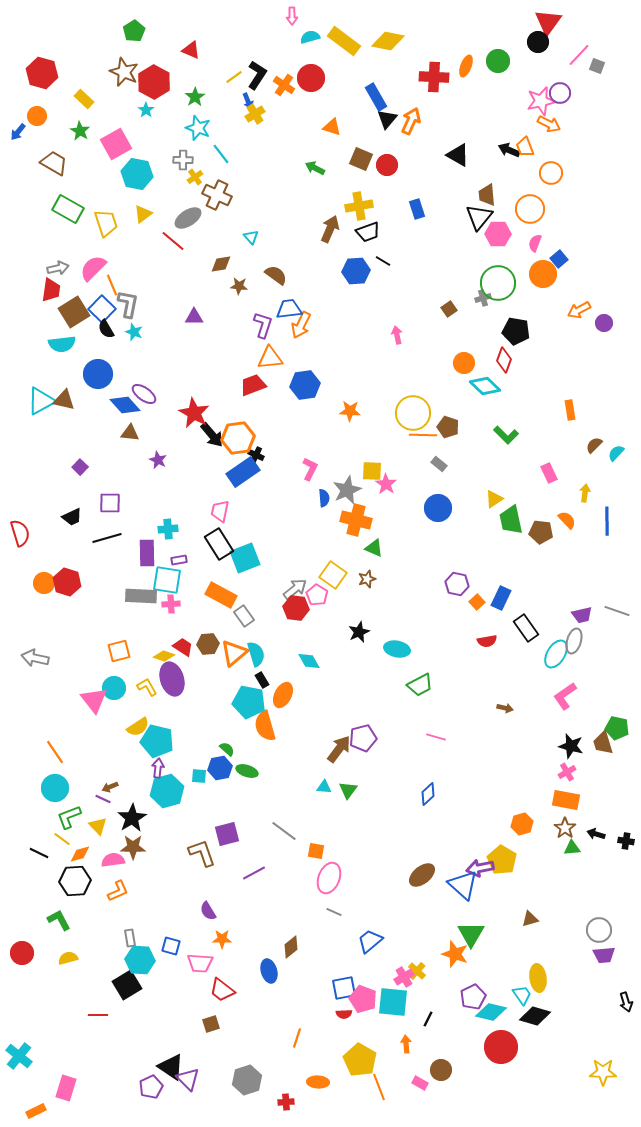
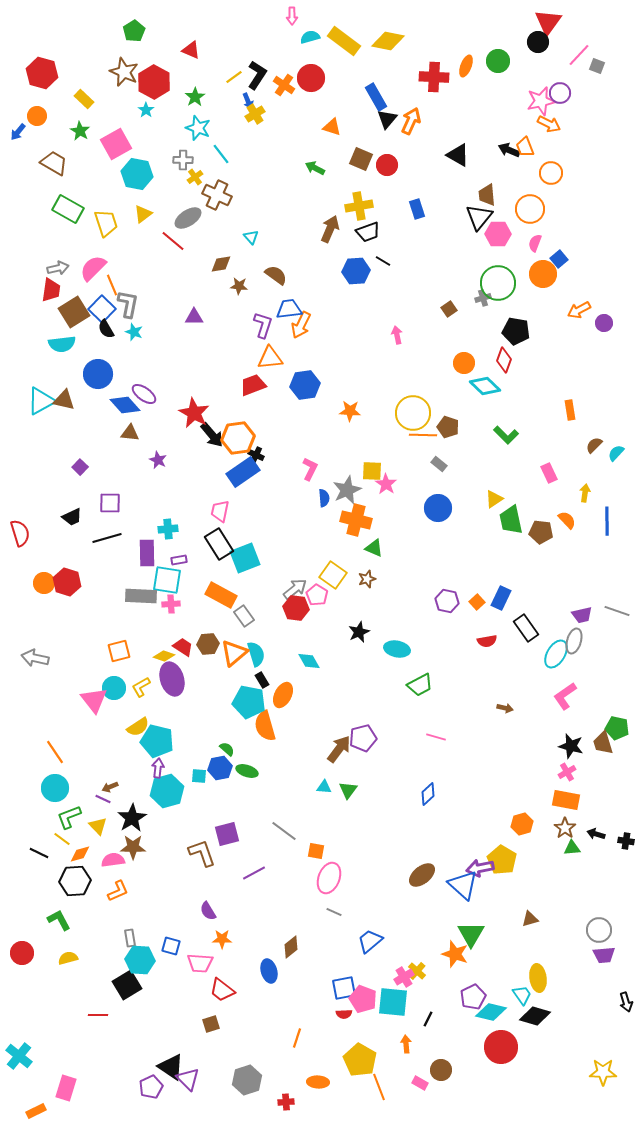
purple hexagon at (457, 584): moved 10 px left, 17 px down
yellow L-shape at (147, 687): moved 6 px left; rotated 90 degrees counterclockwise
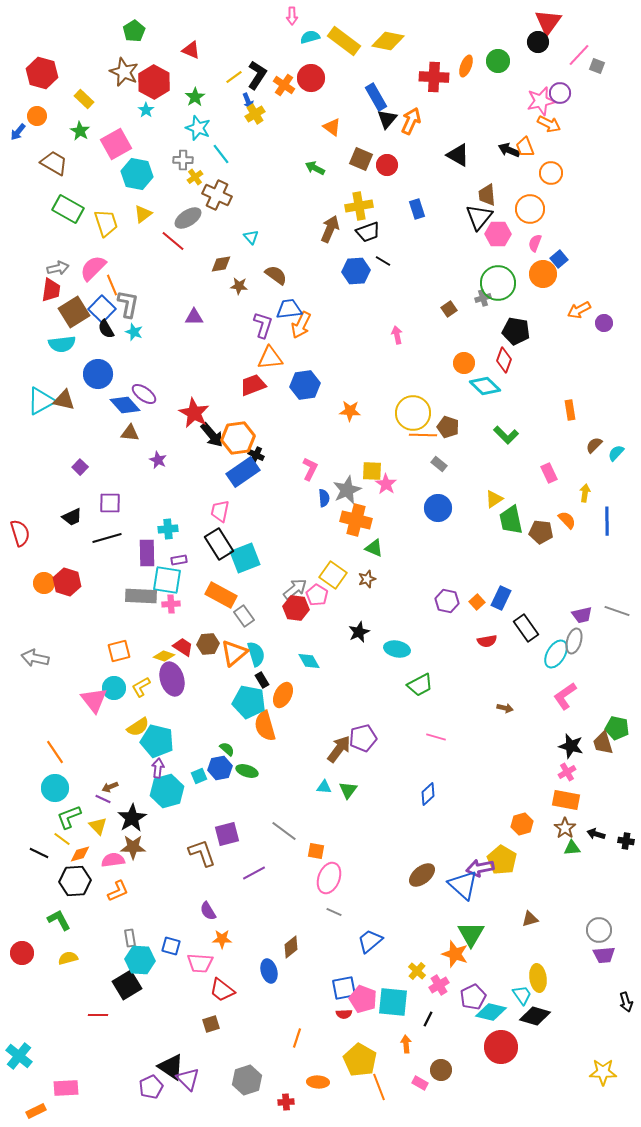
orange triangle at (332, 127): rotated 18 degrees clockwise
cyan square at (199, 776): rotated 28 degrees counterclockwise
pink cross at (404, 977): moved 35 px right, 8 px down
pink rectangle at (66, 1088): rotated 70 degrees clockwise
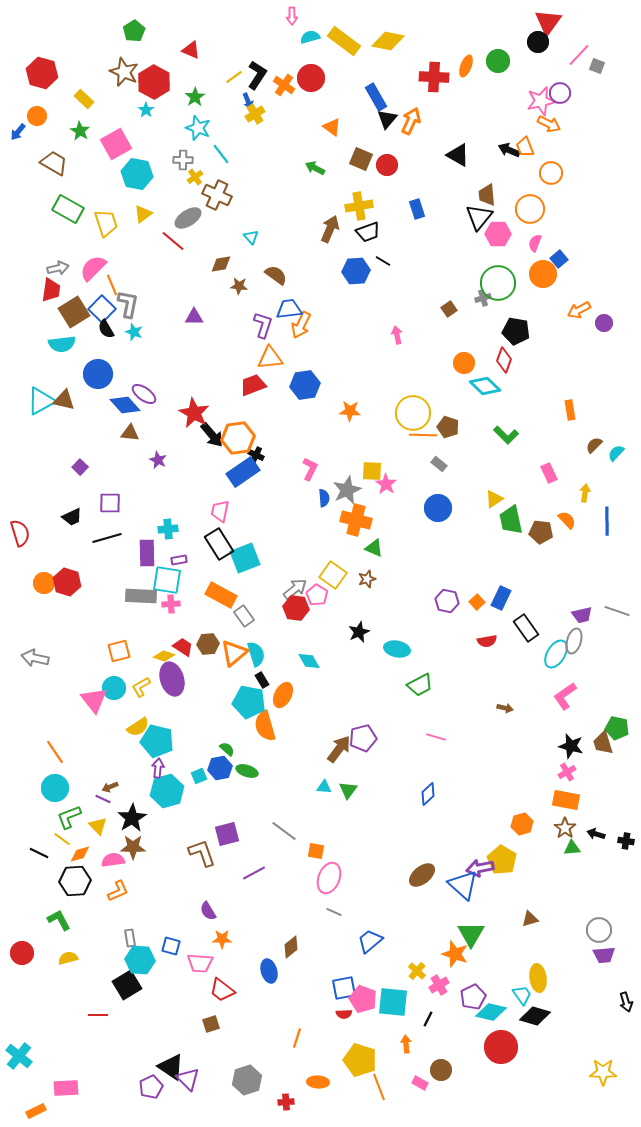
yellow pentagon at (360, 1060): rotated 12 degrees counterclockwise
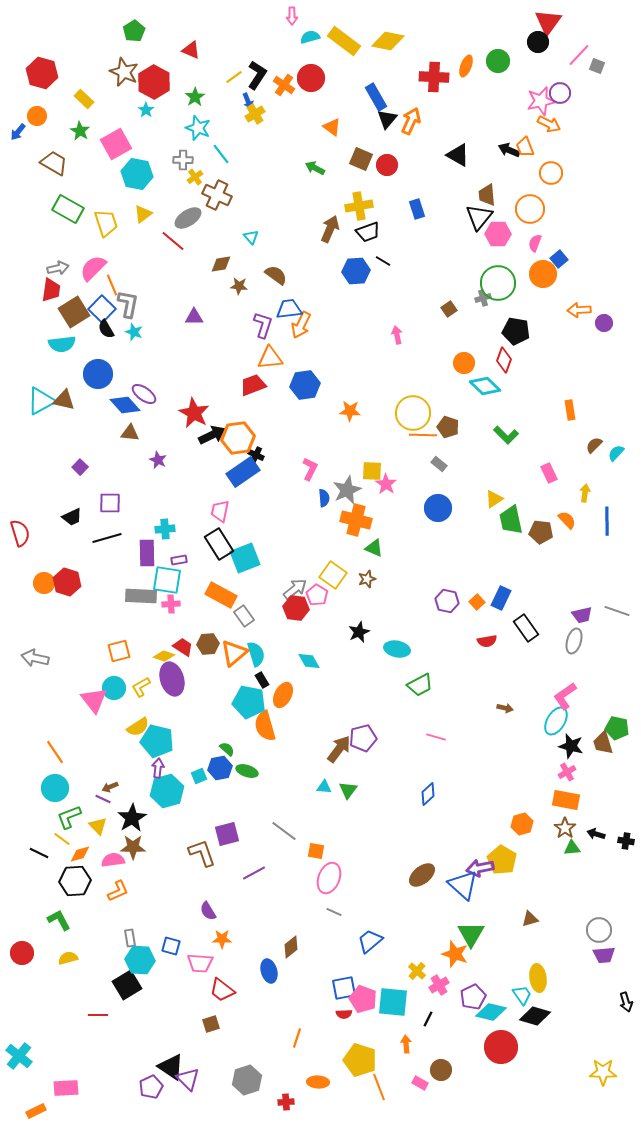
orange arrow at (579, 310): rotated 25 degrees clockwise
black arrow at (212, 435): rotated 76 degrees counterclockwise
cyan cross at (168, 529): moved 3 px left
cyan ellipse at (556, 654): moved 67 px down
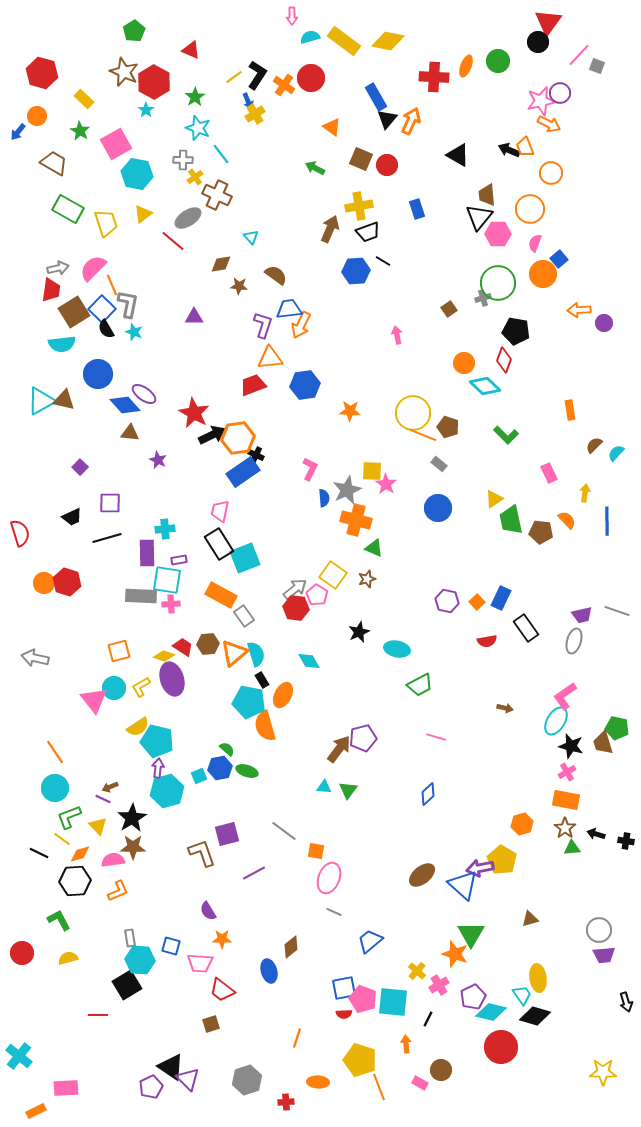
orange line at (423, 435): rotated 20 degrees clockwise
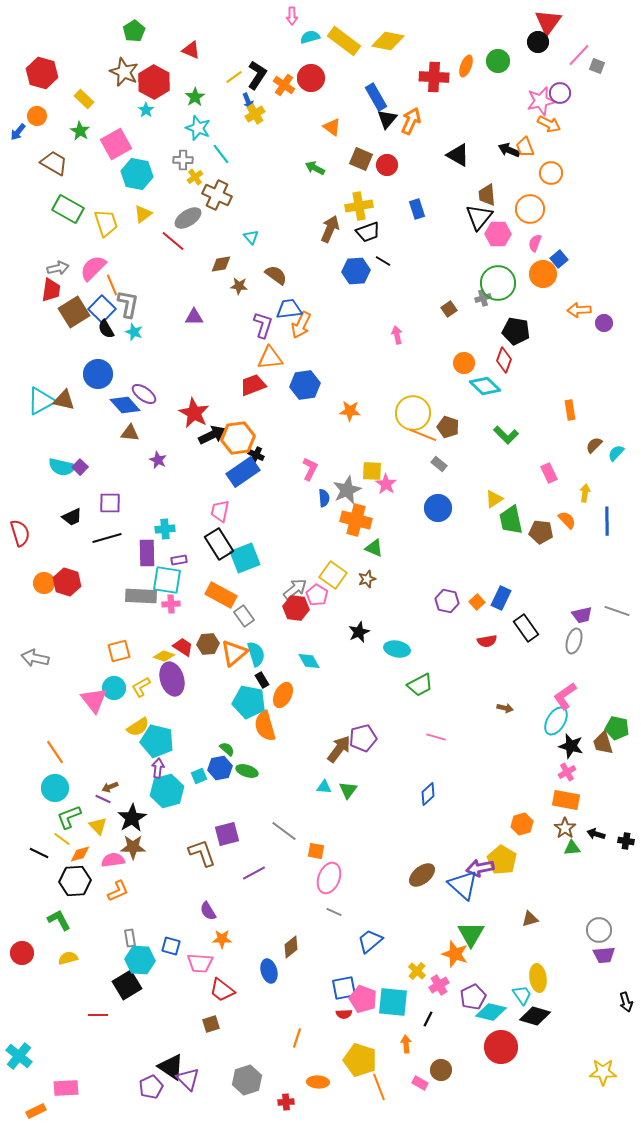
cyan semicircle at (62, 344): moved 123 px down; rotated 20 degrees clockwise
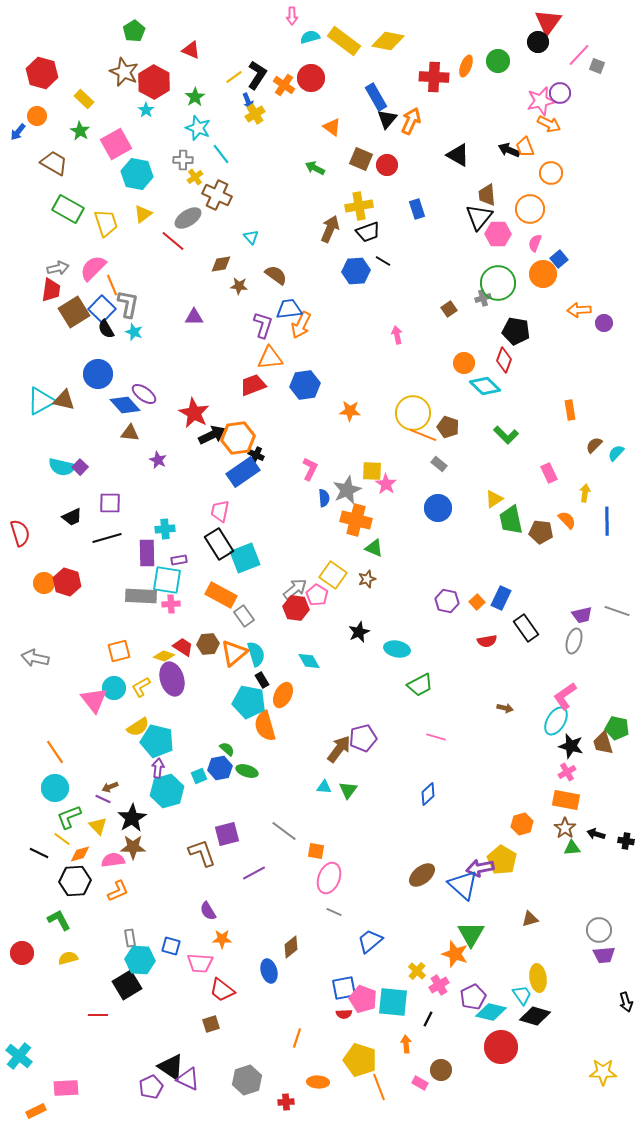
purple triangle at (188, 1079): rotated 20 degrees counterclockwise
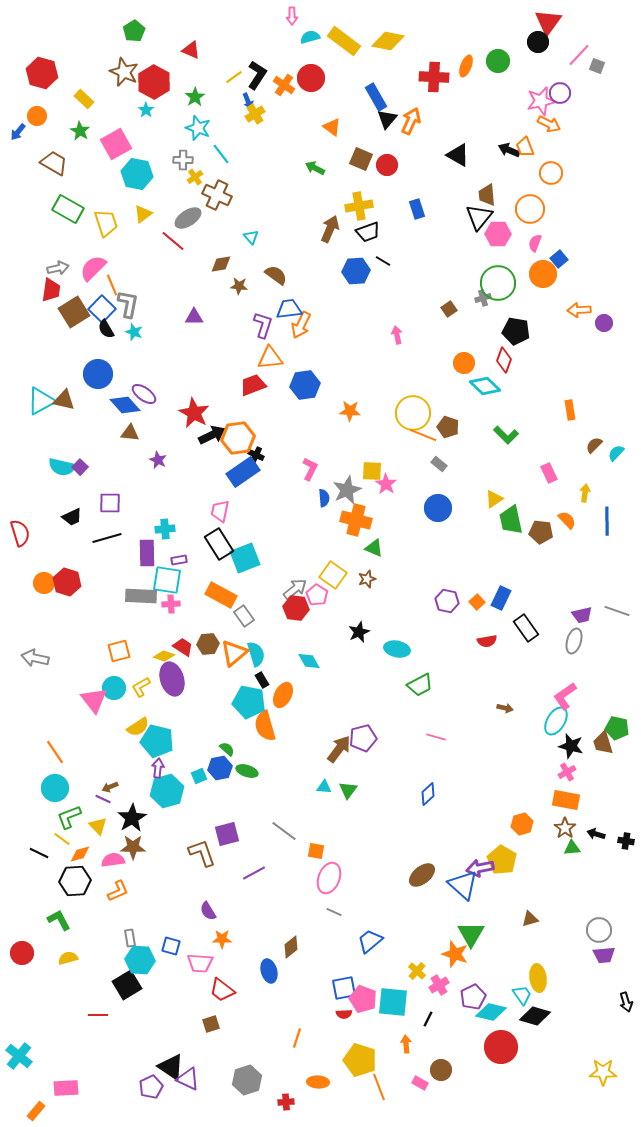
orange rectangle at (36, 1111): rotated 24 degrees counterclockwise
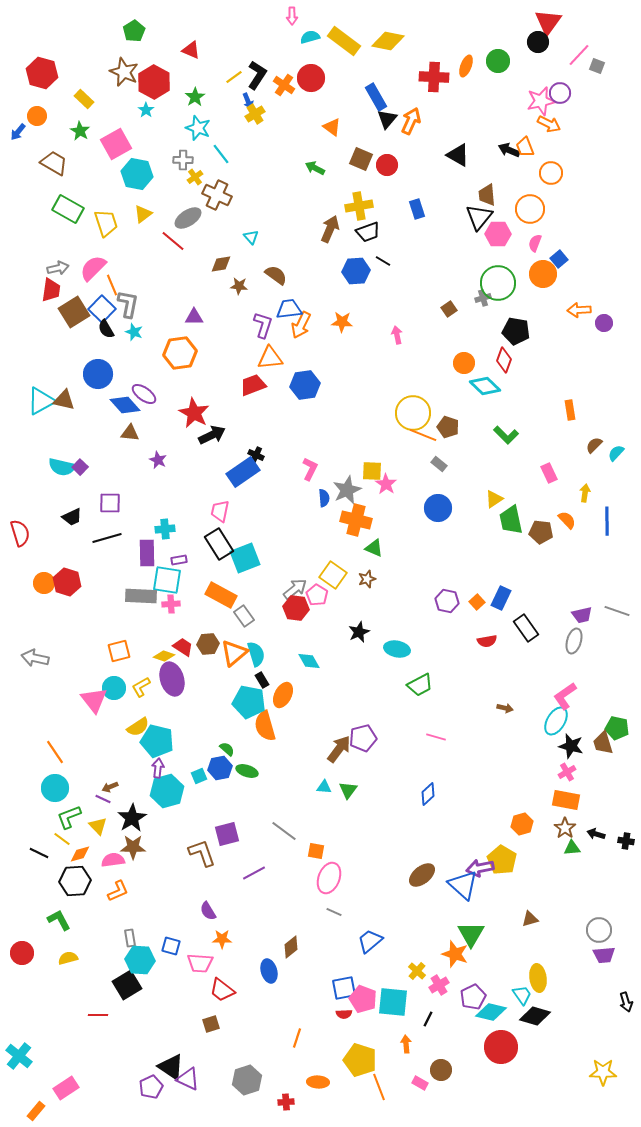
orange star at (350, 411): moved 8 px left, 89 px up
orange hexagon at (238, 438): moved 58 px left, 85 px up
pink rectangle at (66, 1088): rotated 30 degrees counterclockwise
